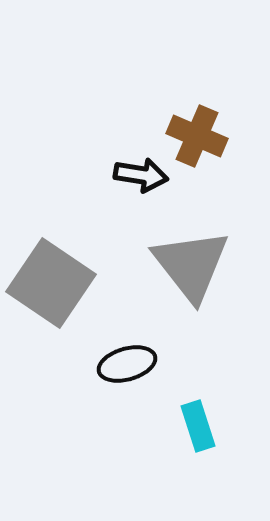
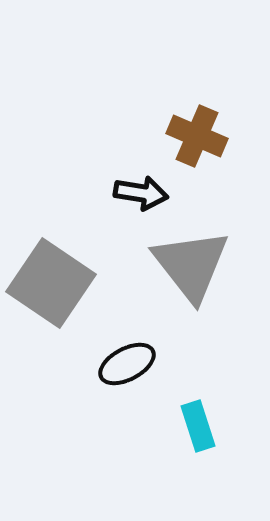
black arrow: moved 18 px down
black ellipse: rotated 12 degrees counterclockwise
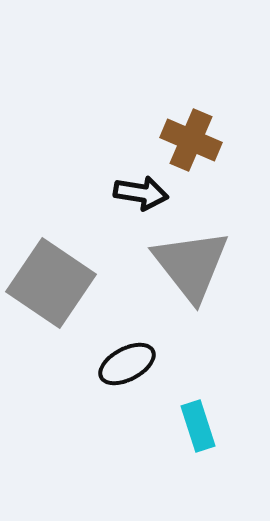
brown cross: moved 6 px left, 4 px down
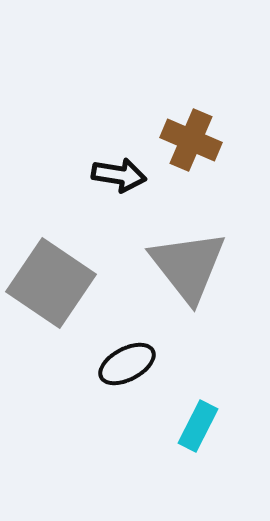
black arrow: moved 22 px left, 18 px up
gray triangle: moved 3 px left, 1 px down
cyan rectangle: rotated 45 degrees clockwise
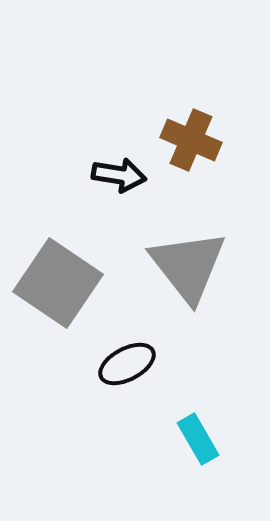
gray square: moved 7 px right
cyan rectangle: moved 13 px down; rotated 57 degrees counterclockwise
